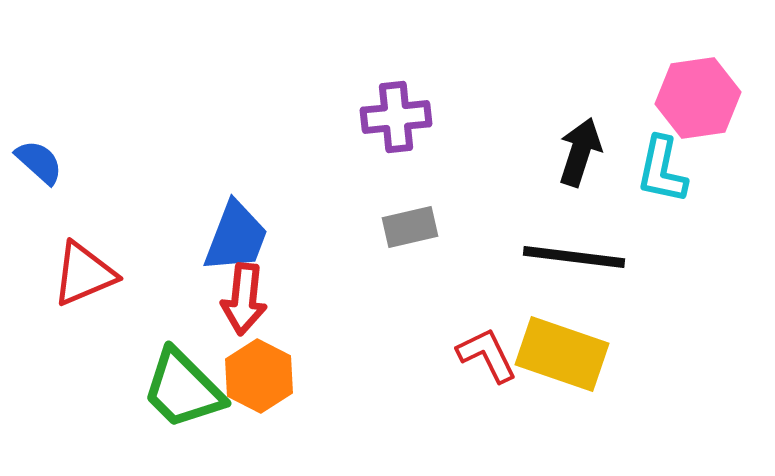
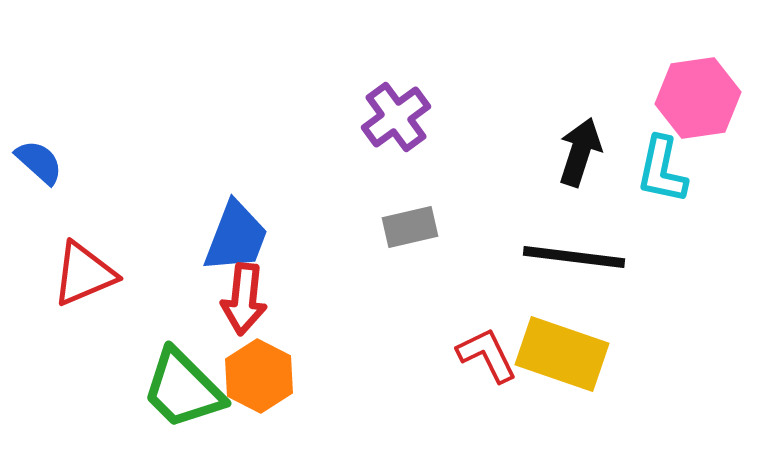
purple cross: rotated 30 degrees counterclockwise
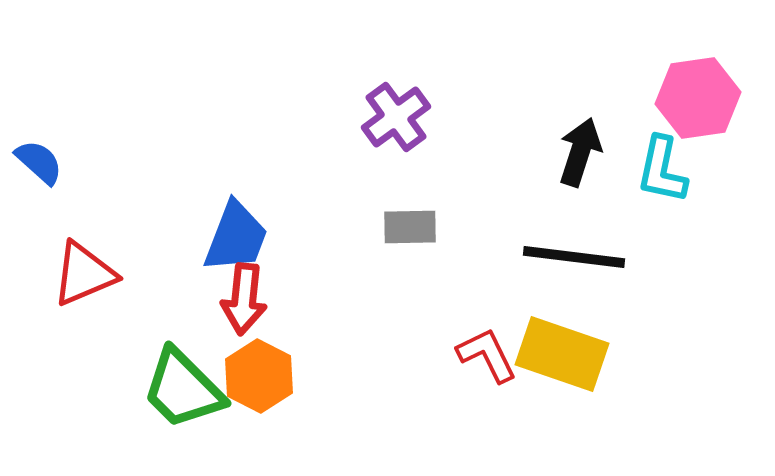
gray rectangle: rotated 12 degrees clockwise
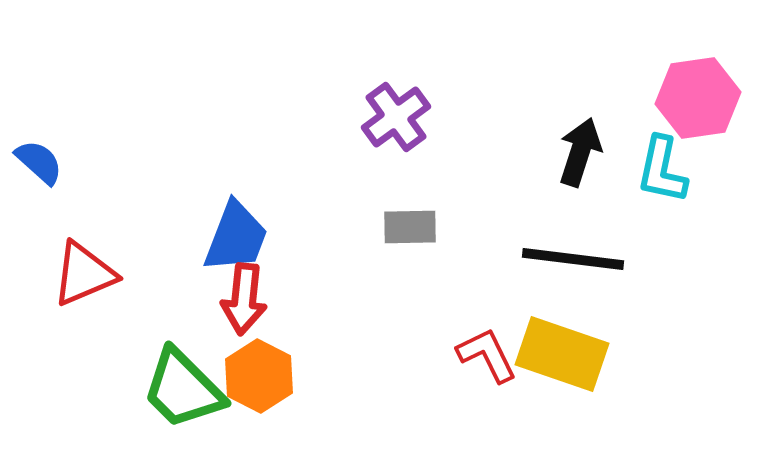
black line: moved 1 px left, 2 px down
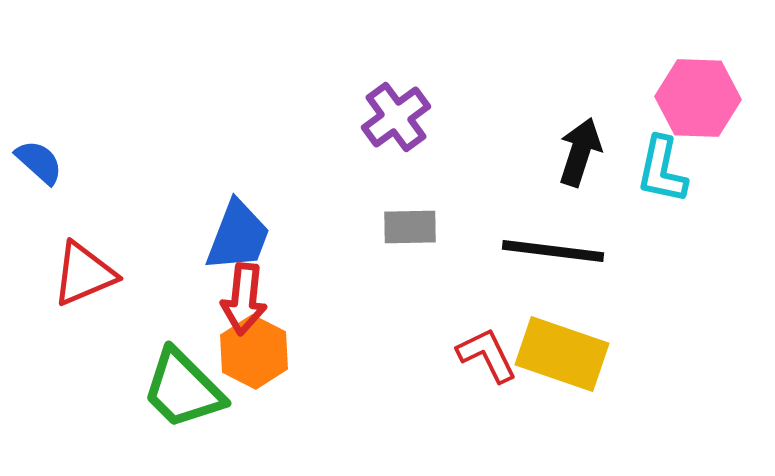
pink hexagon: rotated 10 degrees clockwise
blue trapezoid: moved 2 px right, 1 px up
black line: moved 20 px left, 8 px up
orange hexagon: moved 5 px left, 24 px up
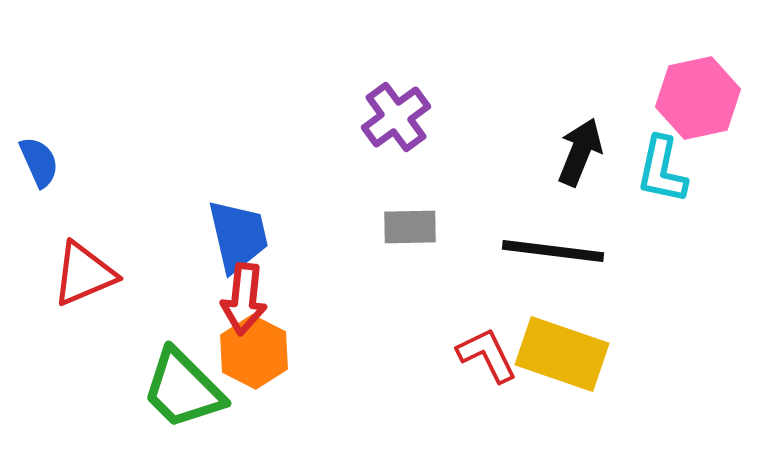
pink hexagon: rotated 14 degrees counterclockwise
black arrow: rotated 4 degrees clockwise
blue semicircle: rotated 24 degrees clockwise
blue trapezoid: rotated 34 degrees counterclockwise
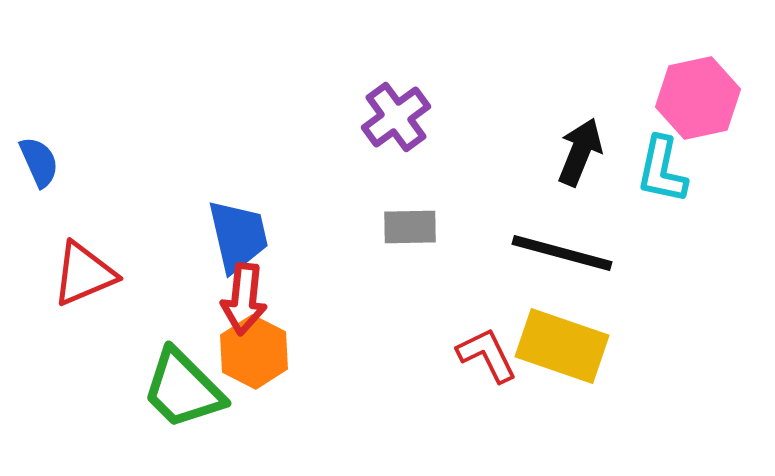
black line: moved 9 px right, 2 px down; rotated 8 degrees clockwise
yellow rectangle: moved 8 px up
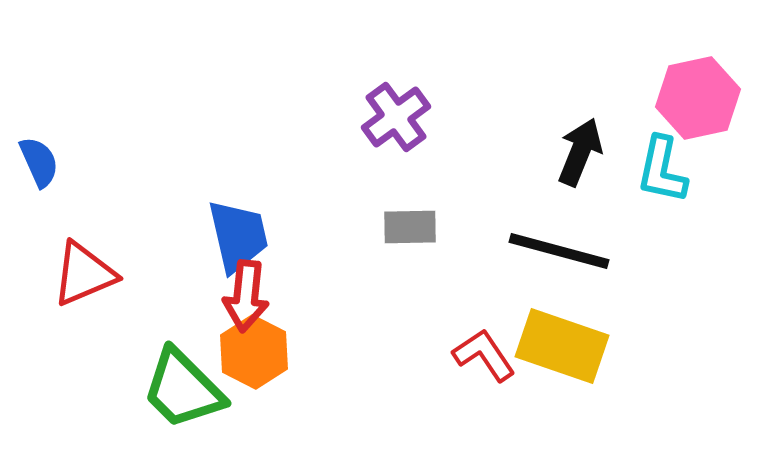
black line: moved 3 px left, 2 px up
red arrow: moved 2 px right, 3 px up
red L-shape: moved 3 px left; rotated 8 degrees counterclockwise
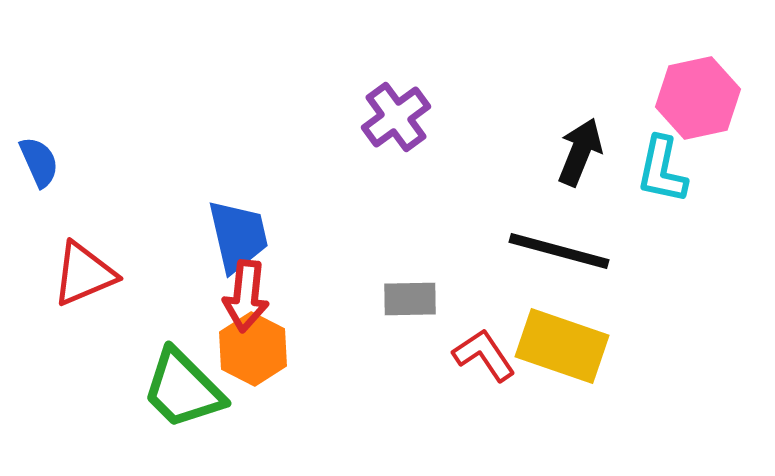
gray rectangle: moved 72 px down
orange hexagon: moved 1 px left, 3 px up
